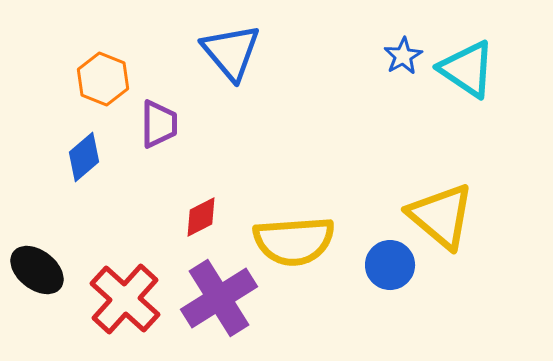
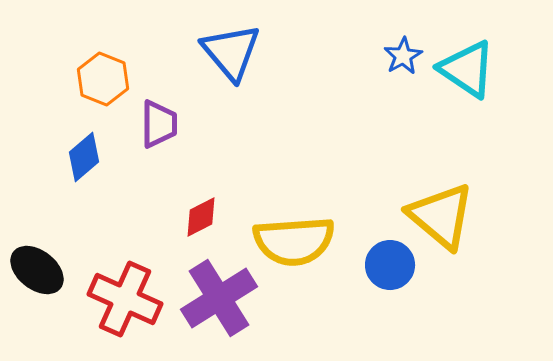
red cross: rotated 18 degrees counterclockwise
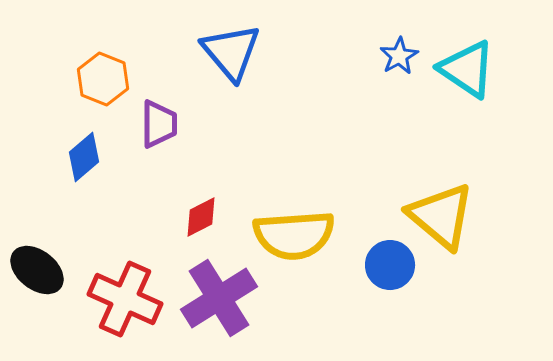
blue star: moved 4 px left
yellow semicircle: moved 6 px up
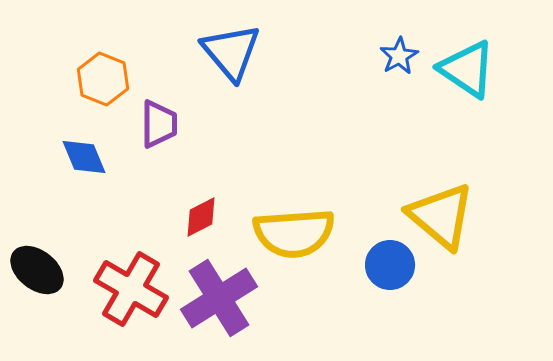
blue diamond: rotated 72 degrees counterclockwise
yellow semicircle: moved 2 px up
red cross: moved 6 px right, 10 px up; rotated 6 degrees clockwise
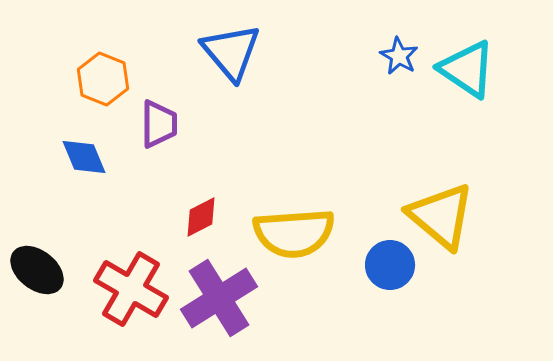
blue star: rotated 12 degrees counterclockwise
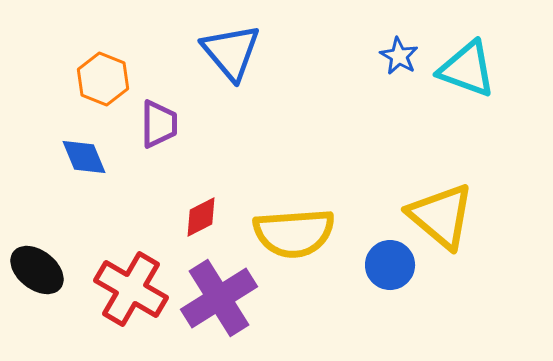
cyan triangle: rotated 14 degrees counterclockwise
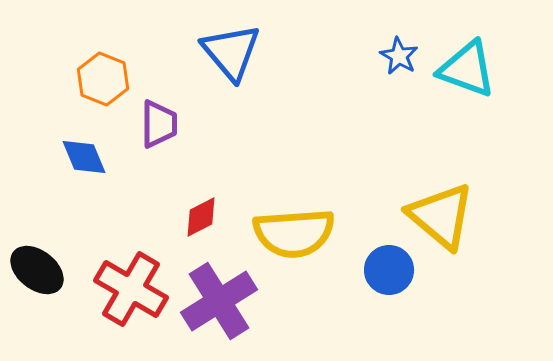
blue circle: moved 1 px left, 5 px down
purple cross: moved 3 px down
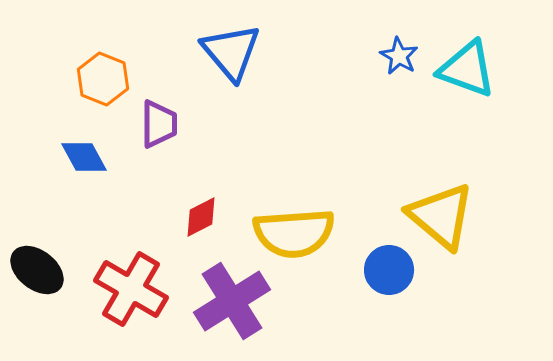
blue diamond: rotated 6 degrees counterclockwise
purple cross: moved 13 px right
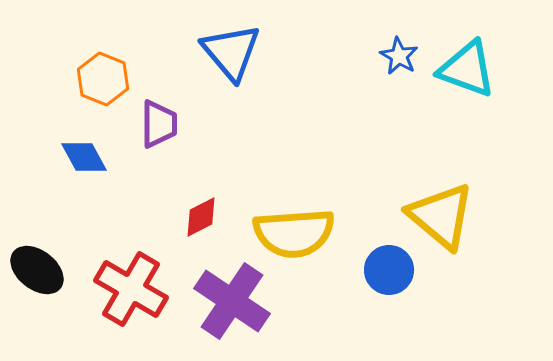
purple cross: rotated 24 degrees counterclockwise
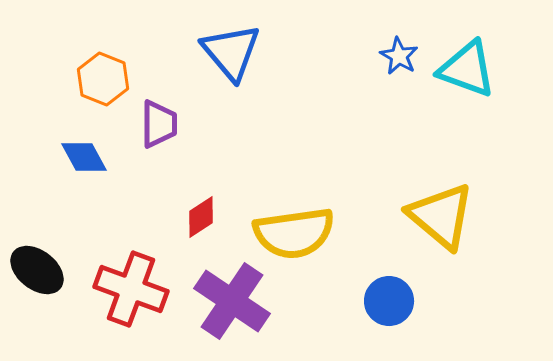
red diamond: rotated 6 degrees counterclockwise
yellow semicircle: rotated 4 degrees counterclockwise
blue circle: moved 31 px down
red cross: rotated 10 degrees counterclockwise
